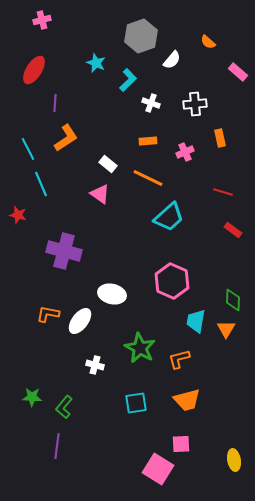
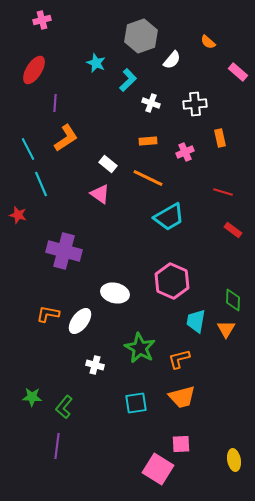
cyan trapezoid at (169, 217): rotated 12 degrees clockwise
white ellipse at (112, 294): moved 3 px right, 1 px up
orange trapezoid at (187, 400): moved 5 px left, 3 px up
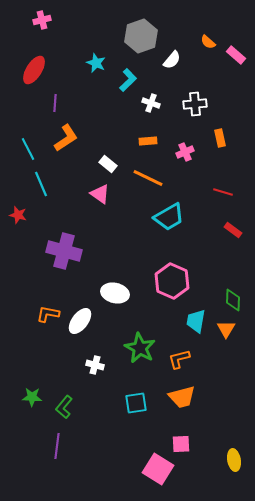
pink rectangle at (238, 72): moved 2 px left, 17 px up
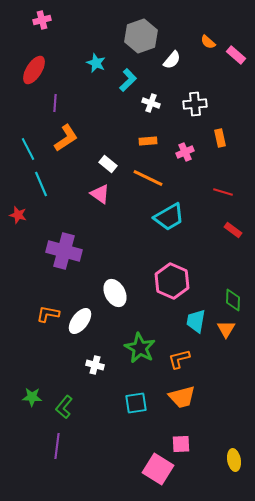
white ellipse at (115, 293): rotated 48 degrees clockwise
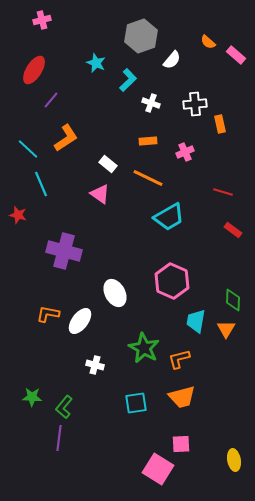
purple line at (55, 103): moved 4 px left, 3 px up; rotated 36 degrees clockwise
orange rectangle at (220, 138): moved 14 px up
cyan line at (28, 149): rotated 20 degrees counterclockwise
green star at (140, 348): moved 4 px right
purple line at (57, 446): moved 2 px right, 8 px up
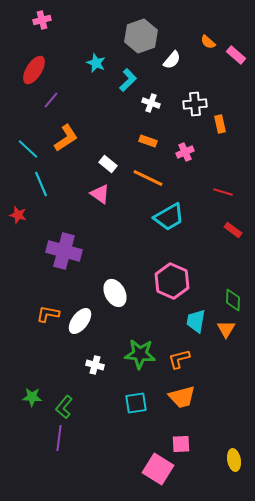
orange rectangle at (148, 141): rotated 24 degrees clockwise
green star at (144, 348): moved 4 px left, 6 px down; rotated 24 degrees counterclockwise
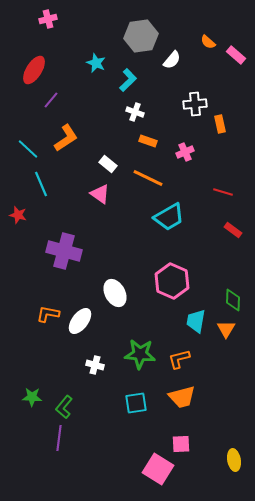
pink cross at (42, 20): moved 6 px right, 1 px up
gray hexagon at (141, 36): rotated 12 degrees clockwise
white cross at (151, 103): moved 16 px left, 9 px down
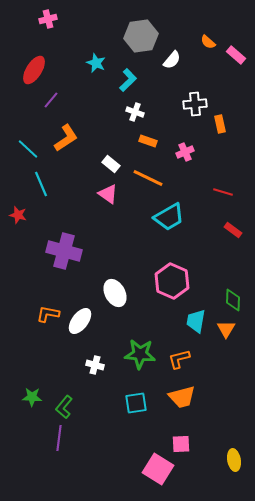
white rectangle at (108, 164): moved 3 px right
pink triangle at (100, 194): moved 8 px right
